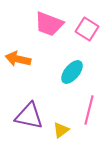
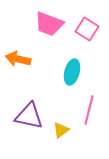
cyan ellipse: rotated 25 degrees counterclockwise
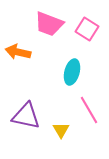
orange arrow: moved 7 px up
pink line: rotated 44 degrees counterclockwise
purple triangle: moved 3 px left
yellow triangle: rotated 24 degrees counterclockwise
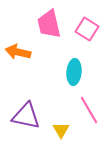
pink trapezoid: rotated 56 degrees clockwise
cyan ellipse: moved 2 px right; rotated 10 degrees counterclockwise
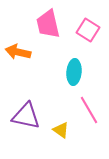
pink trapezoid: moved 1 px left
pink square: moved 1 px right, 1 px down
yellow triangle: rotated 24 degrees counterclockwise
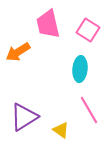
orange arrow: rotated 45 degrees counterclockwise
cyan ellipse: moved 6 px right, 3 px up
purple triangle: moved 2 px left, 1 px down; rotated 44 degrees counterclockwise
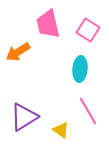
pink line: moved 1 px left, 1 px down
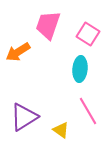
pink trapezoid: moved 1 px down; rotated 32 degrees clockwise
pink square: moved 4 px down
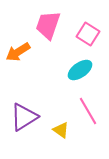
cyan ellipse: moved 1 px down; rotated 50 degrees clockwise
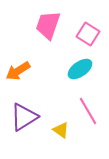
orange arrow: moved 19 px down
cyan ellipse: moved 1 px up
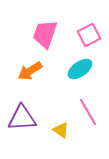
pink trapezoid: moved 3 px left, 9 px down
pink square: moved 1 px right, 1 px down; rotated 30 degrees clockwise
orange arrow: moved 12 px right
pink line: moved 1 px down
purple triangle: moved 2 px left, 1 px down; rotated 28 degrees clockwise
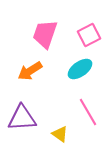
yellow triangle: moved 1 px left, 4 px down
